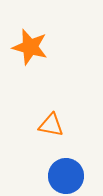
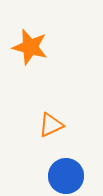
orange triangle: rotated 36 degrees counterclockwise
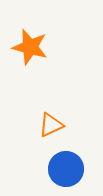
blue circle: moved 7 px up
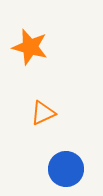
orange triangle: moved 8 px left, 12 px up
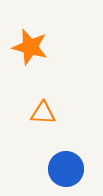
orange triangle: rotated 28 degrees clockwise
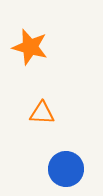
orange triangle: moved 1 px left
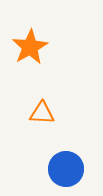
orange star: rotated 27 degrees clockwise
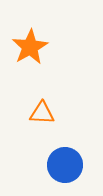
blue circle: moved 1 px left, 4 px up
